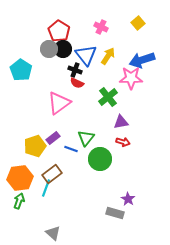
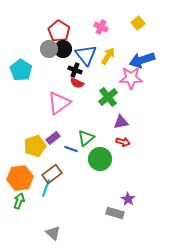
green triangle: rotated 12 degrees clockwise
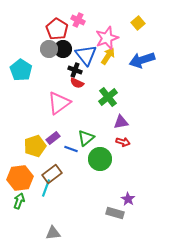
pink cross: moved 23 px left, 7 px up
red pentagon: moved 2 px left, 2 px up
pink star: moved 24 px left, 40 px up; rotated 20 degrees counterclockwise
gray triangle: rotated 49 degrees counterclockwise
